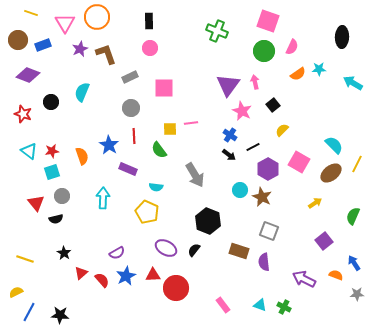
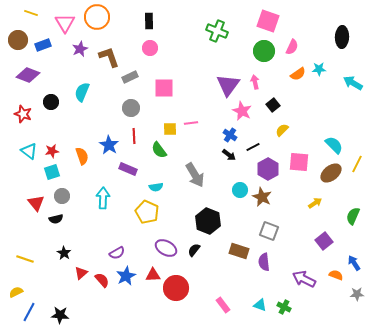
brown L-shape at (106, 54): moved 3 px right, 3 px down
pink square at (299, 162): rotated 25 degrees counterclockwise
cyan semicircle at (156, 187): rotated 16 degrees counterclockwise
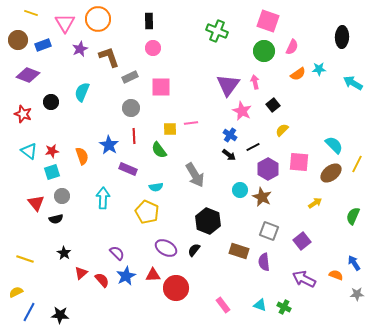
orange circle at (97, 17): moved 1 px right, 2 px down
pink circle at (150, 48): moved 3 px right
pink square at (164, 88): moved 3 px left, 1 px up
purple square at (324, 241): moved 22 px left
purple semicircle at (117, 253): rotated 105 degrees counterclockwise
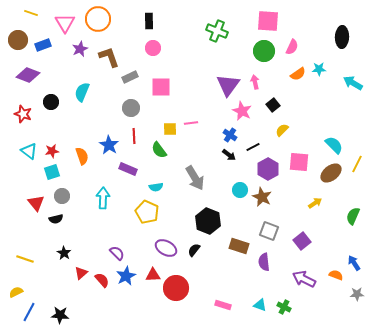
pink square at (268, 21): rotated 15 degrees counterclockwise
gray arrow at (195, 175): moved 3 px down
brown rectangle at (239, 251): moved 5 px up
pink rectangle at (223, 305): rotated 35 degrees counterclockwise
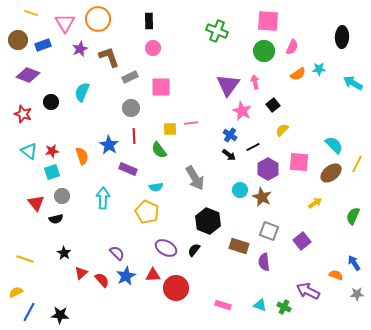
purple arrow at (304, 279): moved 4 px right, 12 px down
